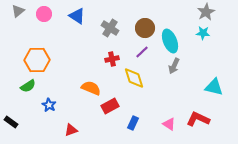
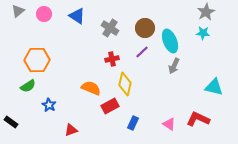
yellow diamond: moved 9 px left, 6 px down; rotated 30 degrees clockwise
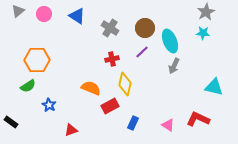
pink triangle: moved 1 px left, 1 px down
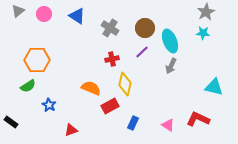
gray arrow: moved 3 px left
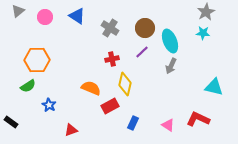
pink circle: moved 1 px right, 3 px down
